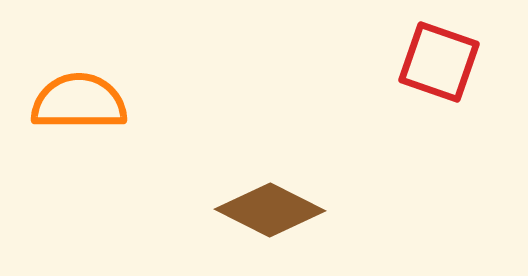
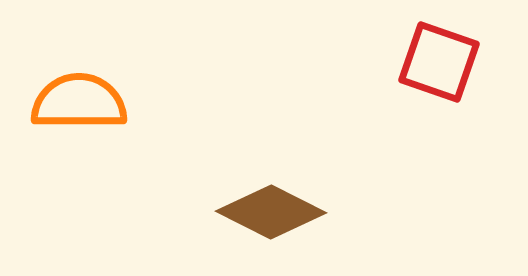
brown diamond: moved 1 px right, 2 px down
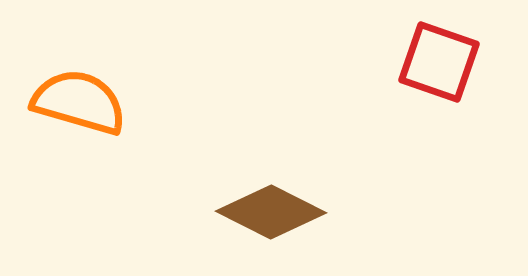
orange semicircle: rotated 16 degrees clockwise
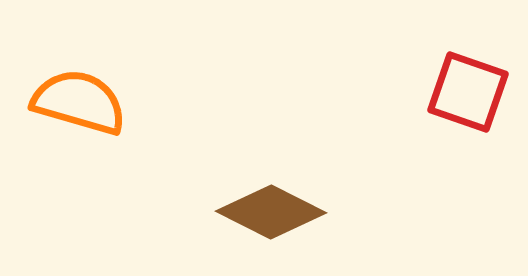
red square: moved 29 px right, 30 px down
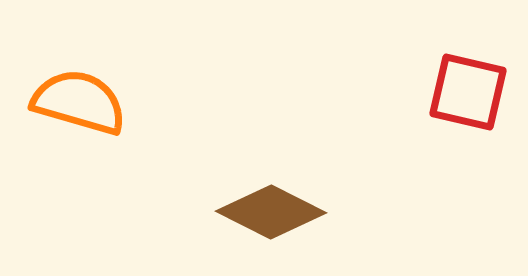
red square: rotated 6 degrees counterclockwise
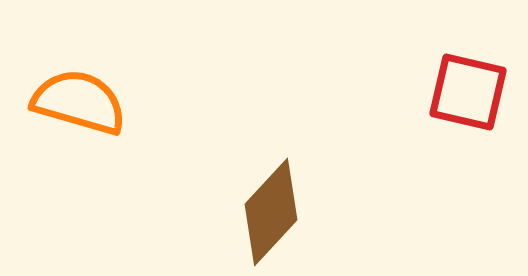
brown diamond: rotated 74 degrees counterclockwise
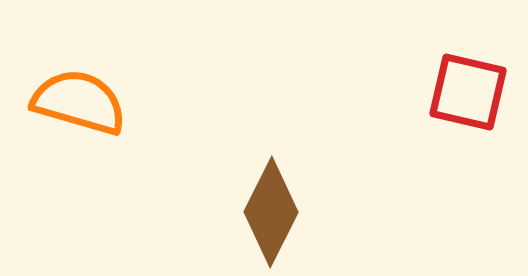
brown diamond: rotated 16 degrees counterclockwise
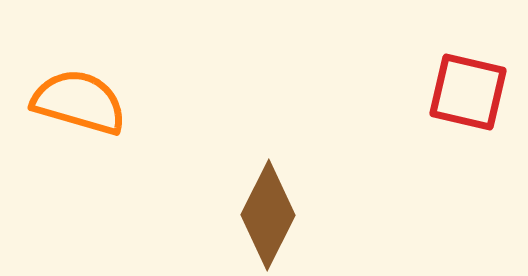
brown diamond: moved 3 px left, 3 px down
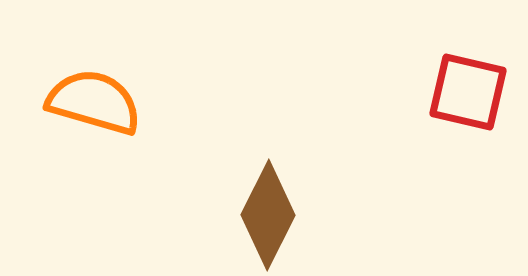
orange semicircle: moved 15 px right
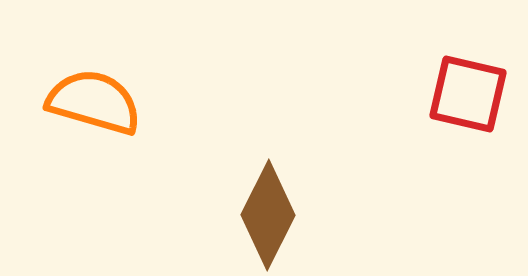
red square: moved 2 px down
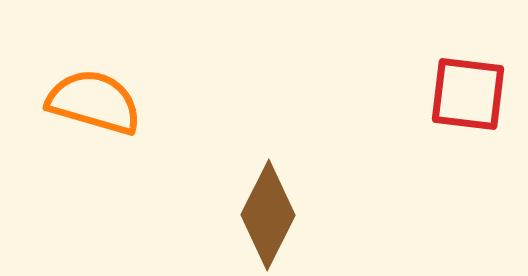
red square: rotated 6 degrees counterclockwise
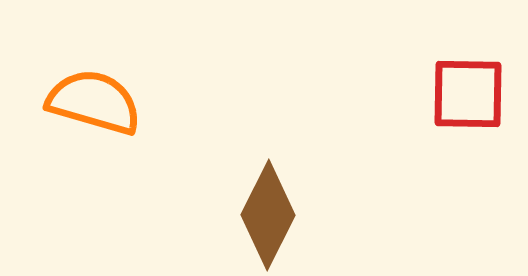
red square: rotated 6 degrees counterclockwise
